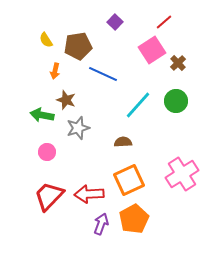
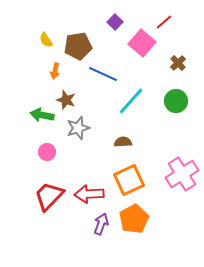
pink square: moved 10 px left, 7 px up; rotated 16 degrees counterclockwise
cyan line: moved 7 px left, 4 px up
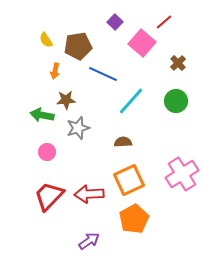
brown star: rotated 24 degrees counterclockwise
purple arrow: moved 12 px left, 17 px down; rotated 35 degrees clockwise
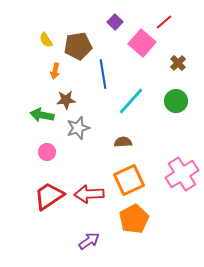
blue line: rotated 56 degrees clockwise
red trapezoid: rotated 12 degrees clockwise
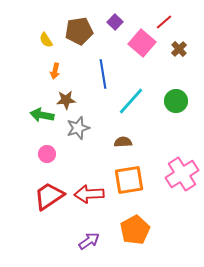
brown pentagon: moved 1 px right, 15 px up
brown cross: moved 1 px right, 14 px up
pink circle: moved 2 px down
orange square: rotated 16 degrees clockwise
orange pentagon: moved 1 px right, 11 px down
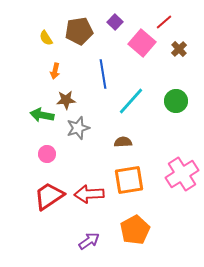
yellow semicircle: moved 2 px up
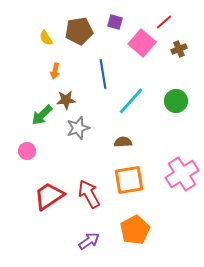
purple square: rotated 28 degrees counterclockwise
brown cross: rotated 21 degrees clockwise
green arrow: rotated 55 degrees counterclockwise
pink circle: moved 20 px left, 3 px up
red arrow: rotated 64 degrees clockwise
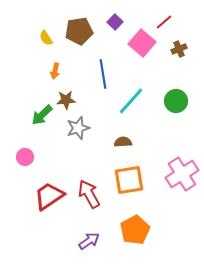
purple square: rotated 28 degrees clockwise
pink circle: moved 2 px left, 6 px down
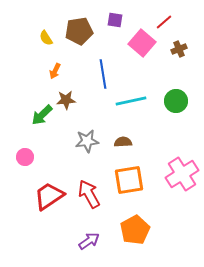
purple square: moved 2 px up; rotated 35 degrees counterclockwise
orange arrow: rotated 14 degrees clockwise
cyan line: rotated 36 degrees clockwise
gray star: moved 9 px right, 13 px down; rotated 10 degrees clockwise
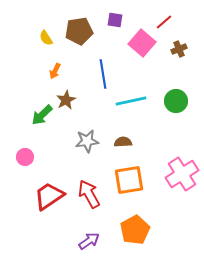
brown star: rotated 24 degrees counterclockwise
